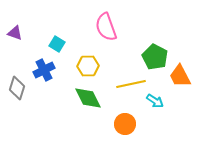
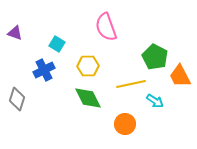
gray diamond: moved 11 px down
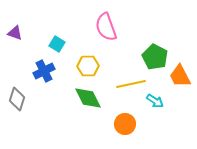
blue cross: moved 1 px down
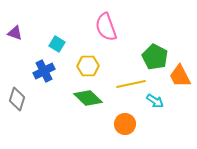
green diamond: rotated 20 degrees counterclockwise
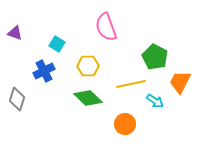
orange trapezoid: moved 6 px down; rotated 55 degrees clockwise
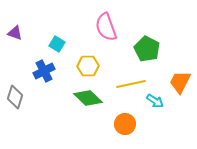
green pentagon: moved 8 px left, 8 px up
gray diamond: moved 2 px left, 2 px up
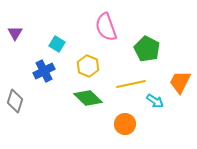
purple triangle: rotated 42 degrees clockwise
yellow hexagon: rotated 25 degrees clockwise
gray diamond: moved 4 px down
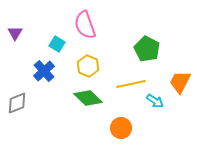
pink semicircle: moved 21 px left, 2 px up
blue cross: rotated 15 degrees counterclockwise
gray diamond: moved 2 px right, 2 px down; rotated 50 degrees clockwise
orange circle: moved 4 px left, 4 px down
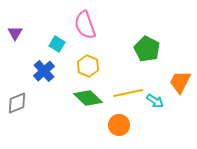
yellow line: moved 3 px left, 9 px down
orange circle: moved 2 px left, 3 px up
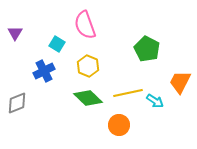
blue cross: rotated 15 degrees clockwise
